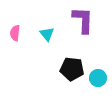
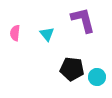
purple L-shape: rotated 16 degrees counterclockwise
cyan circle: moved 1 px left, 1 px up
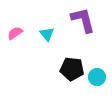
pink semicircle: rotated 49 degrees clockwise
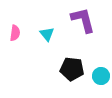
pink semicircle: rotated 133 degrees clockwise
cyan circle: moved 4 px right, 1 px up
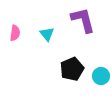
black pentagon: rotated 30 degrees counterclockwise
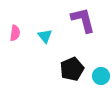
cyan triangle: moved 2 px left, 2 px down
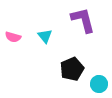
pink semicircle: moved 2 px left, 4 px down; rotated 98 degrees clockwise
cyan circle: moved 2 px left, 8 px down
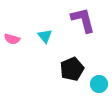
pink semicircle: moved 1 px left, 2 px down
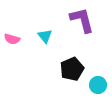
purple L-shape: moved 1 px left
cyan circle: moved 1 px left, 1 px down
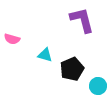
cyan triangle: moved 19 px down; rotated 35 degrees counterclockwise
cyan circle: moved 1 px down
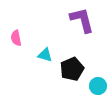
pink semicircle: moved 4 px right, 1 px up; rotated 63 degrees clockwise
